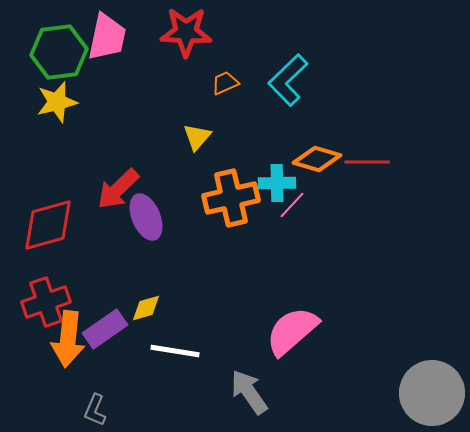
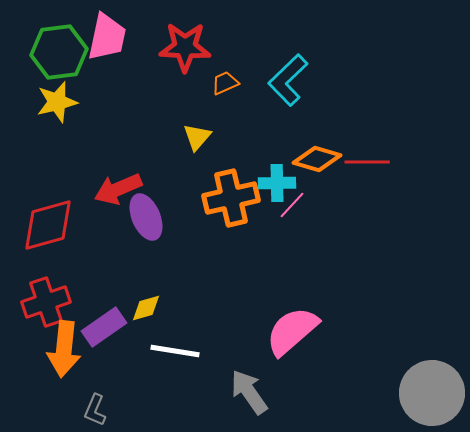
red star: moved 1 px left, 15 px down
red arrow: rotated 21 degrees clockwise
purple rectangle: moved 1 px left, 2 px up
orange arrow: moved 4 px left, 10 px down
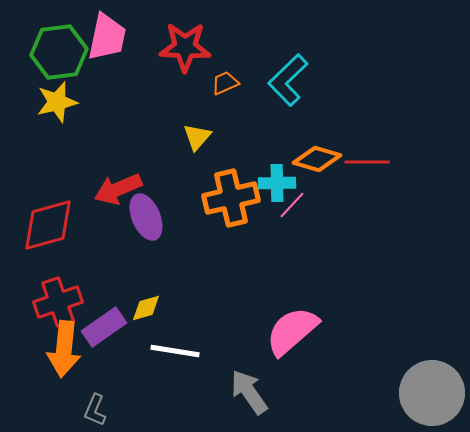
red cross: moved 12 px right
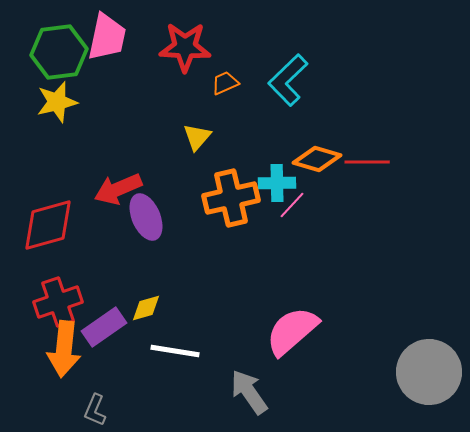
gray circle: moved 3 px left, 21 px up
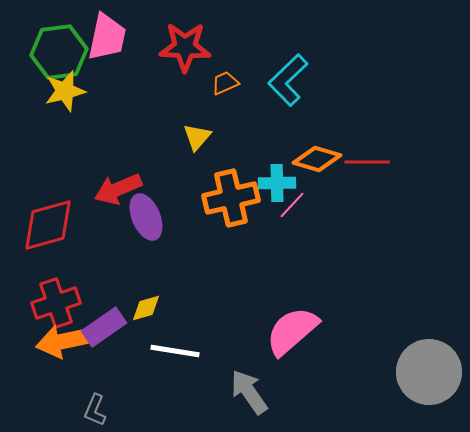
yellow star: moved 8 px right, 11 px up
red cross: moved 2 px left, 1 px down
orange arrow: moved 8 px up; rotated 72 degrees clockwise
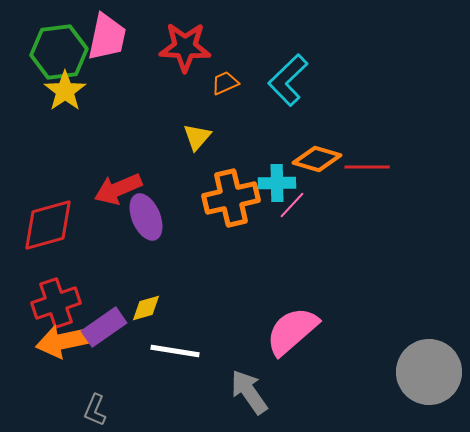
yellow star: rotated 21 degrees counterclockwise
red line: moved 5 px down
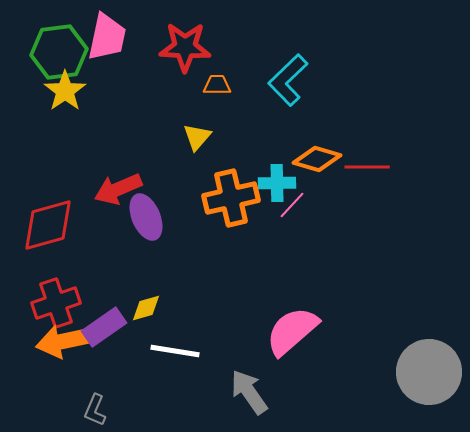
orange trapezoid: moved 8 px left, 2 px down; rotated 24 degrees clockwise
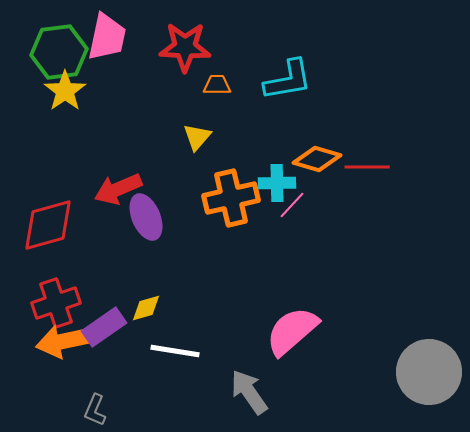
cyan L-shape: rotated 146 degrees counterclockwise
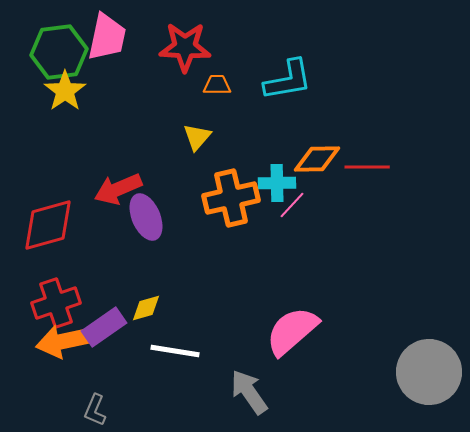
orange diamond: rotated 18 degrees counterclockwise
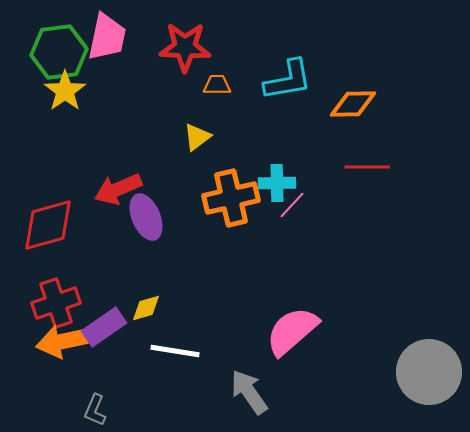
yellow triangle: rotated 12 degrees clockwise
orange diamond: moved 36 px right, 55 px up
